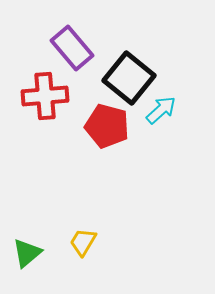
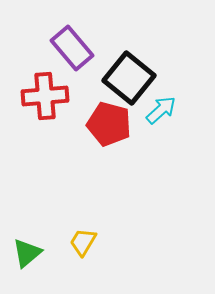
red pentagon: moved 2 px right, 2 px up
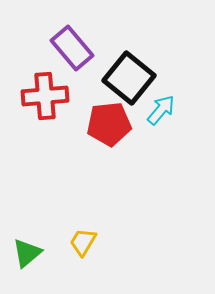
cyan arrow: rotated 8 degrees counterclockwise
red pentagon: rotated 21 degrees counterclockwise
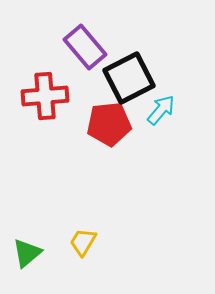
purple rectangle: moved 13 px right, 1 px up
black square: rotated 24 degrees clockwise
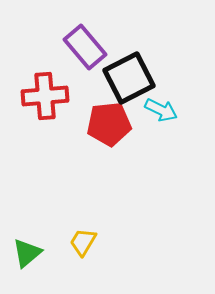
cyan arrow: rotated 76 degrees clockwise
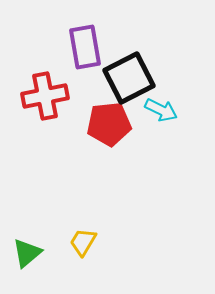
purple rectangle: rotated 30 degrees clockwise
red cross: rotated 6 degrees counterclockwise
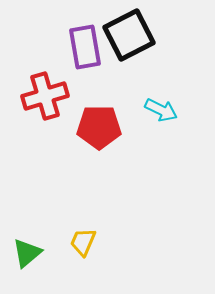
black square: moved 43 px up
red cross: rotated 6 degrees counterclockwise
red pentagon: moved 10 px left, 3 px down; rotated 6 degrees clockwise
yellow trapezoid: rotated 8 degrees counterclockwise
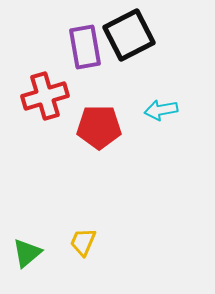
cyan arrow: rotated 144 degrees clockwise
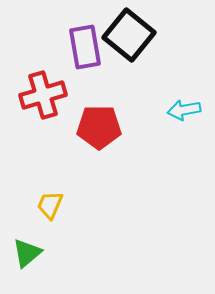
black square: rotated 24 degrees counterclockwise
red cross: moved 2 px left, 1 px up
cyan arrow: moved 23 px right
yellow trapezoid: moved 33 px left, 37 px up
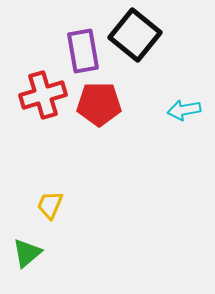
black square: moved 6 px right
purple rectangle: moved 2 px left, 4 px down
red pentagon: moved 23 px up
